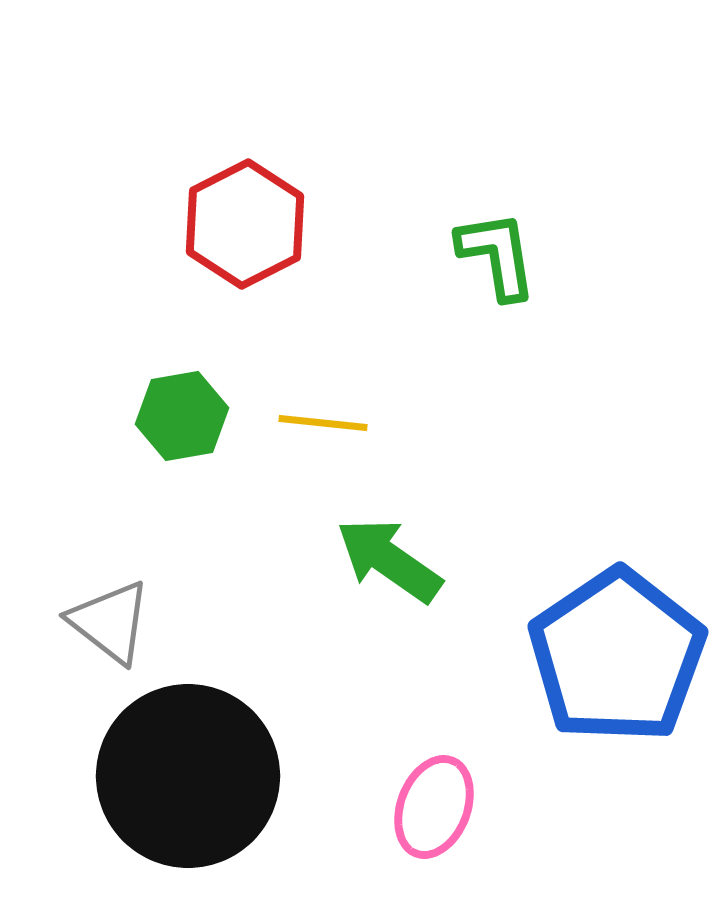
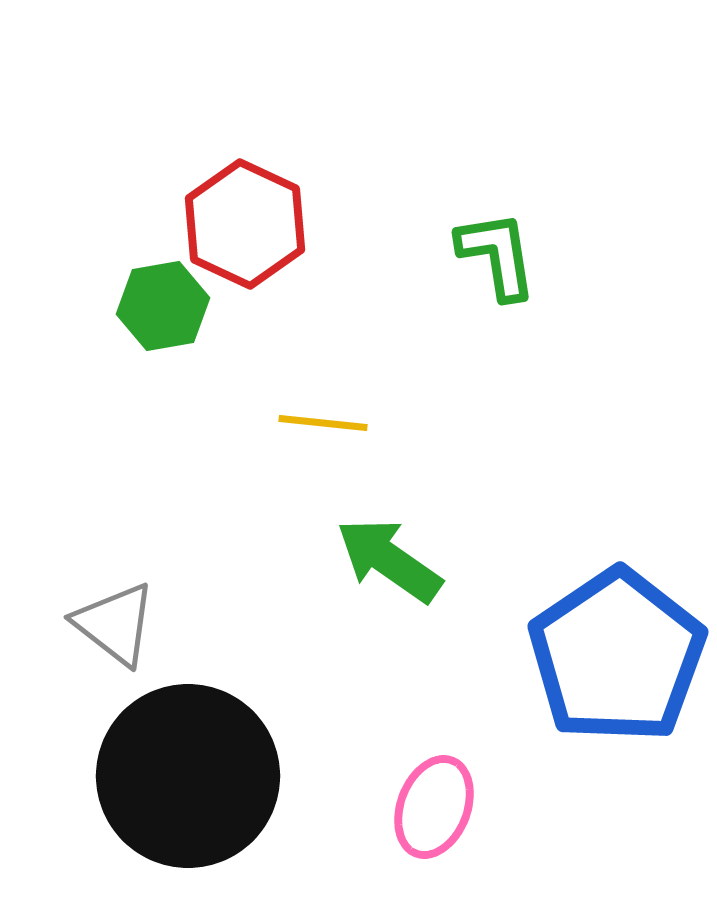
red hexagon: rotated 8 degrees counterclockwise
green hexagon: moved 19 px left, 110 px up
gray triangle: moved 5 px right, 2 px down
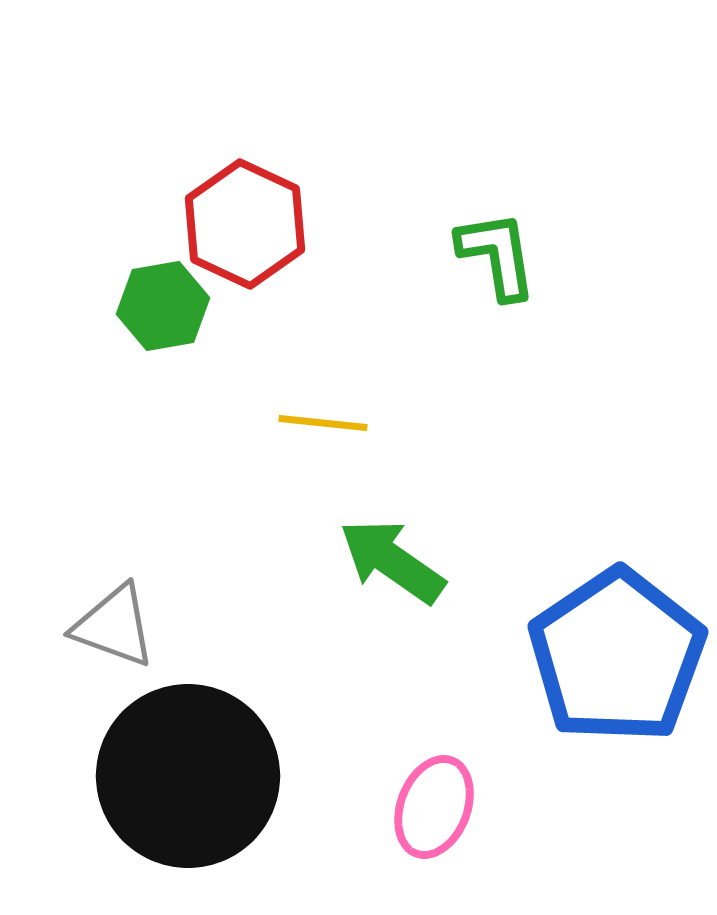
green arrow: moved 3 px right, 1 px down
gray triangle: moved 1 px left, 2 px down; rotated 18 degrees counterclockwise
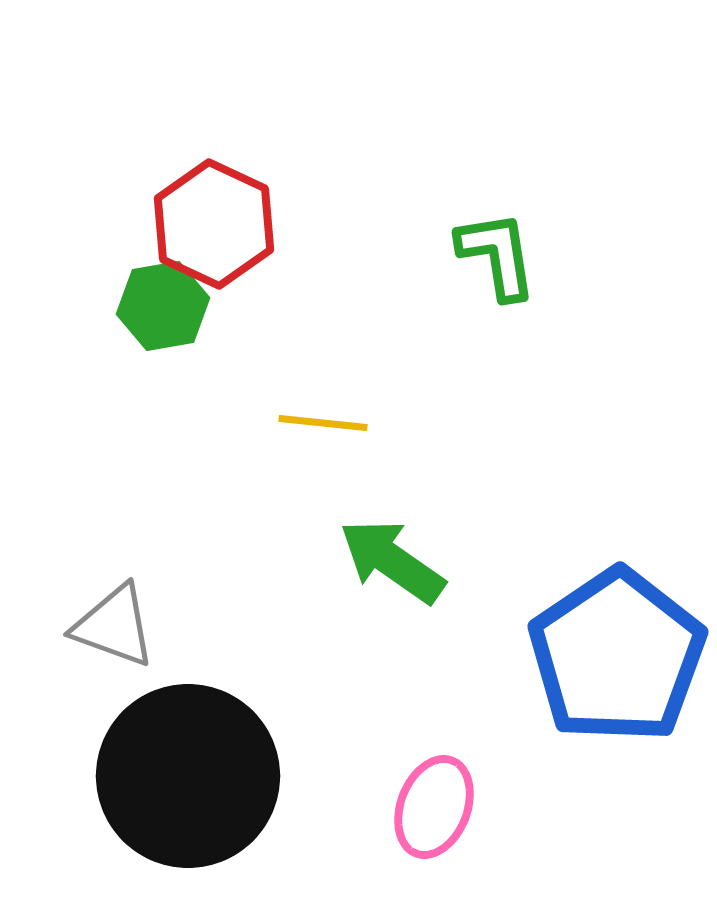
red hexagon: moved 31 px left
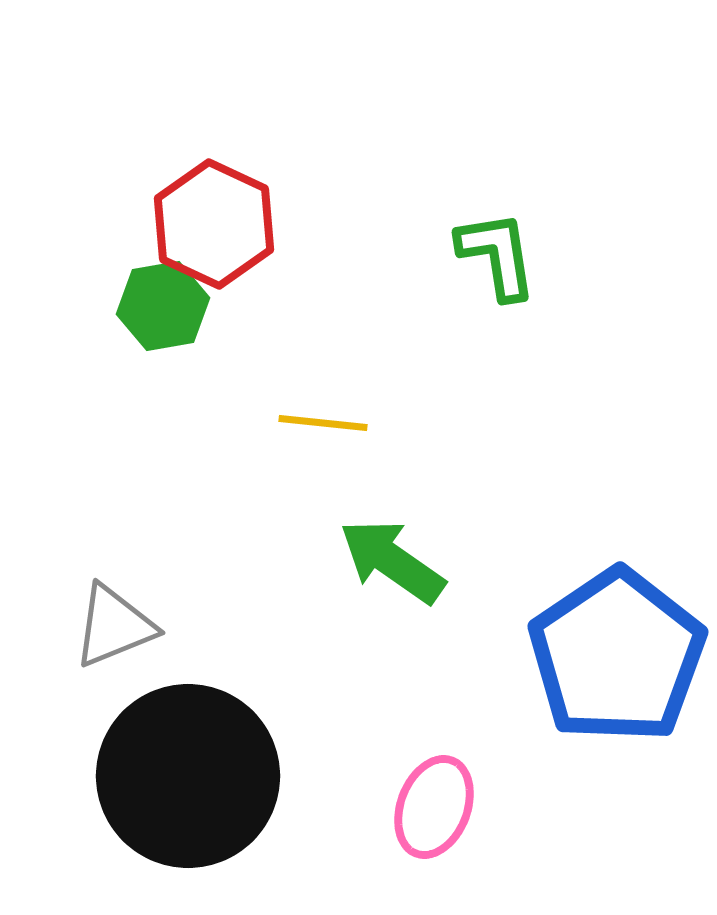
gray triangle: rotated 42 degrees counterclockwise
